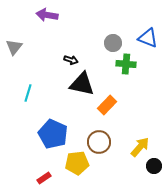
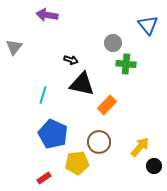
blue triangle: moved 13 px up; rotated 30 degrees clockwise
cyan line: moved 15 px right, 2 px down
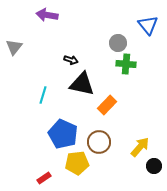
gray circle: moved 5 px right
blue pentagon: moved 10 px right
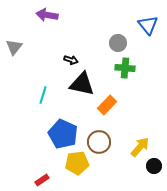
green cross: moved 1 px left, 4 px down
red rectangle: moved 2 px left, 2 px down
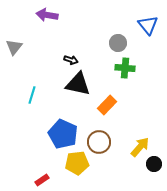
black triangle: moved 4 px left
cyan line: moved 11 px left
black circle: moved 2 px up
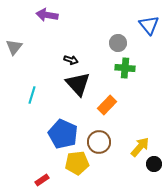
blue triangle: moved 1 px right
black triangle: rotated 36 degrees clockwise
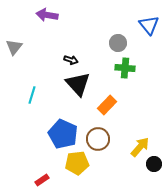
brown circle: moved 1 px left, 3 px up
